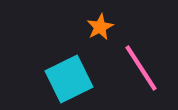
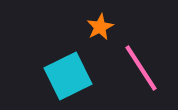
cyan square: moved 1 px left, 3 px up
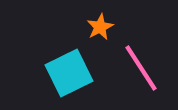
cyan square: moved 1 px right, 3 px up
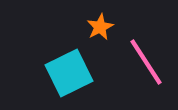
pink line: moved 5 px right, 6 px up
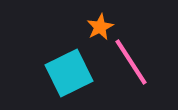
pink line: moved 15 px left
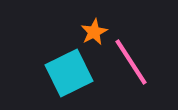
orange star: moved 6 px left, 5 px down
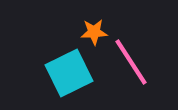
orange star: rotated 24 degrees clockwise
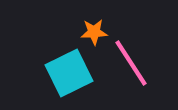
pink line: moved 1 px down
